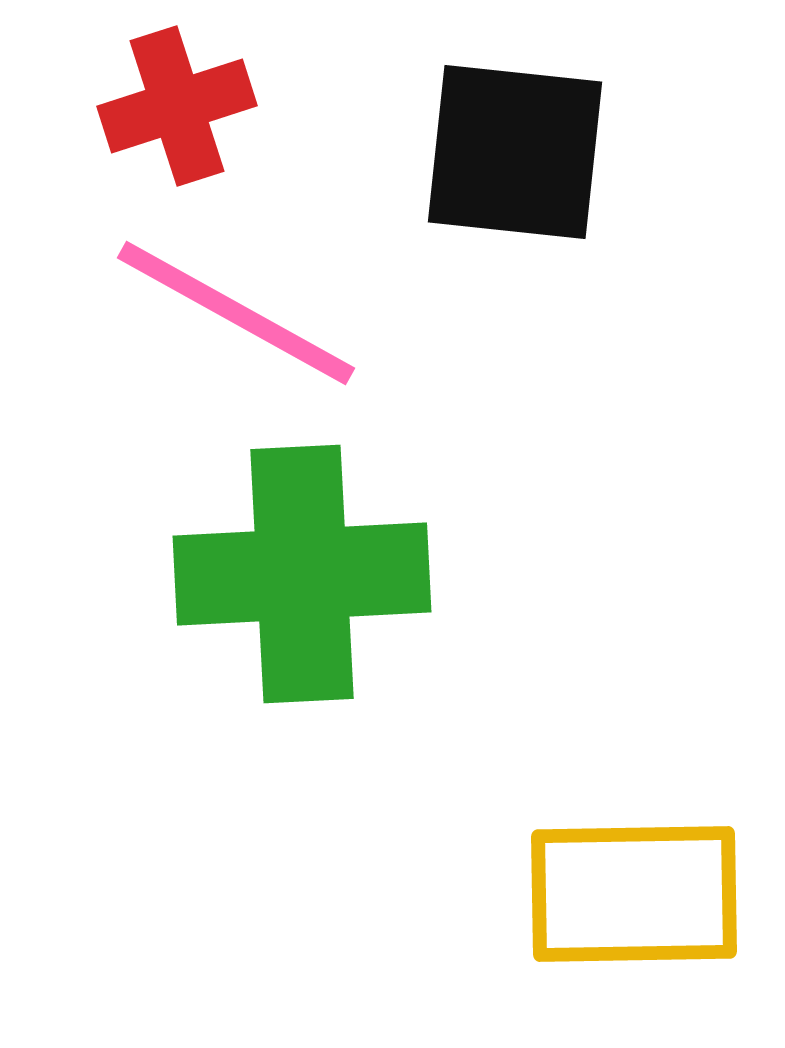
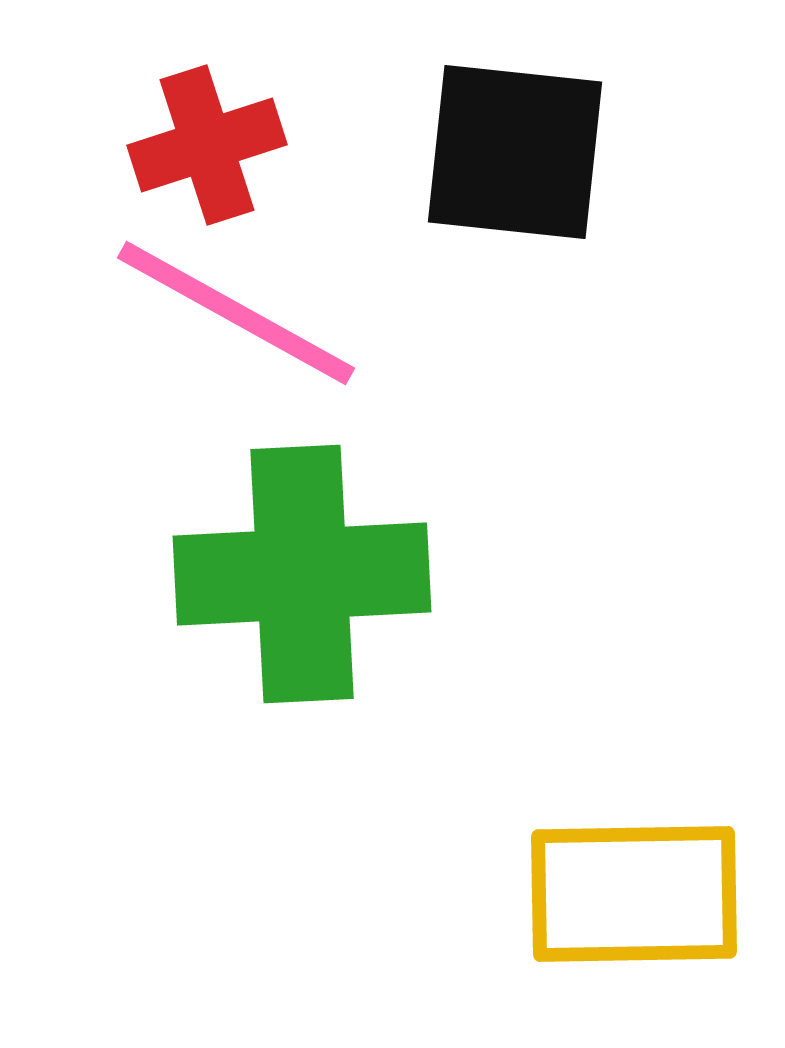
red cross: moved 30 px right, 39 px down
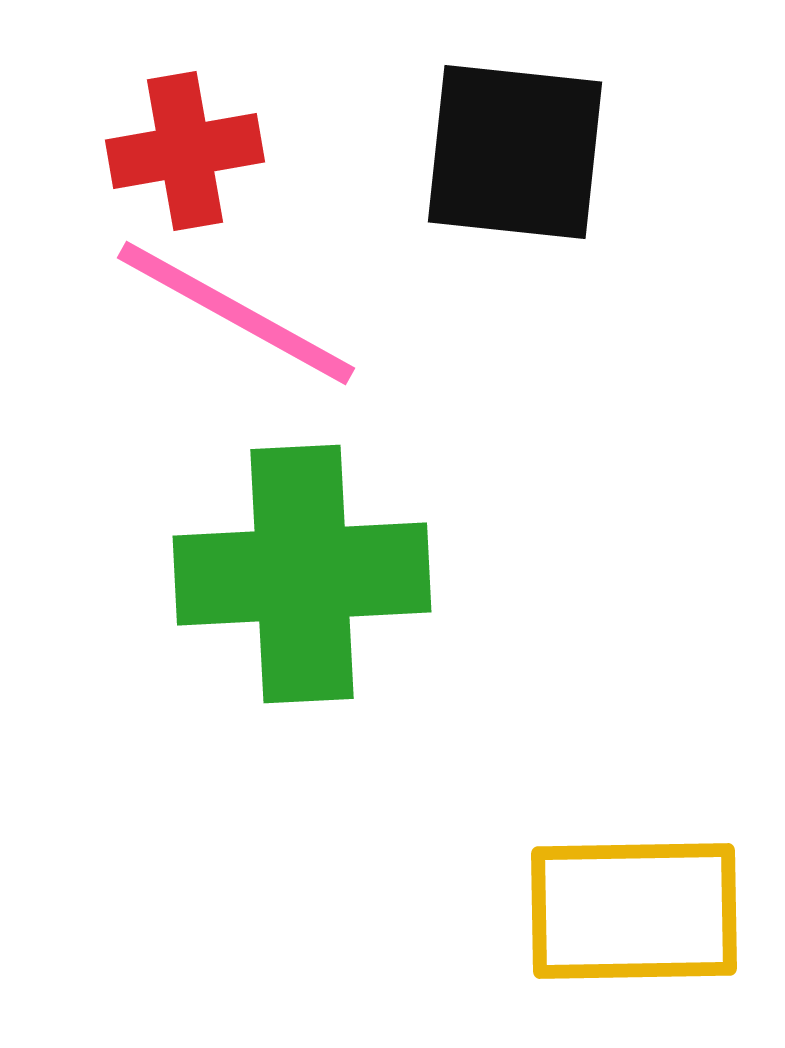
red cross: moved 22 px left, 6 px down; rotated 8 degrees clockwise
yellow rectangle: moved 17 px down
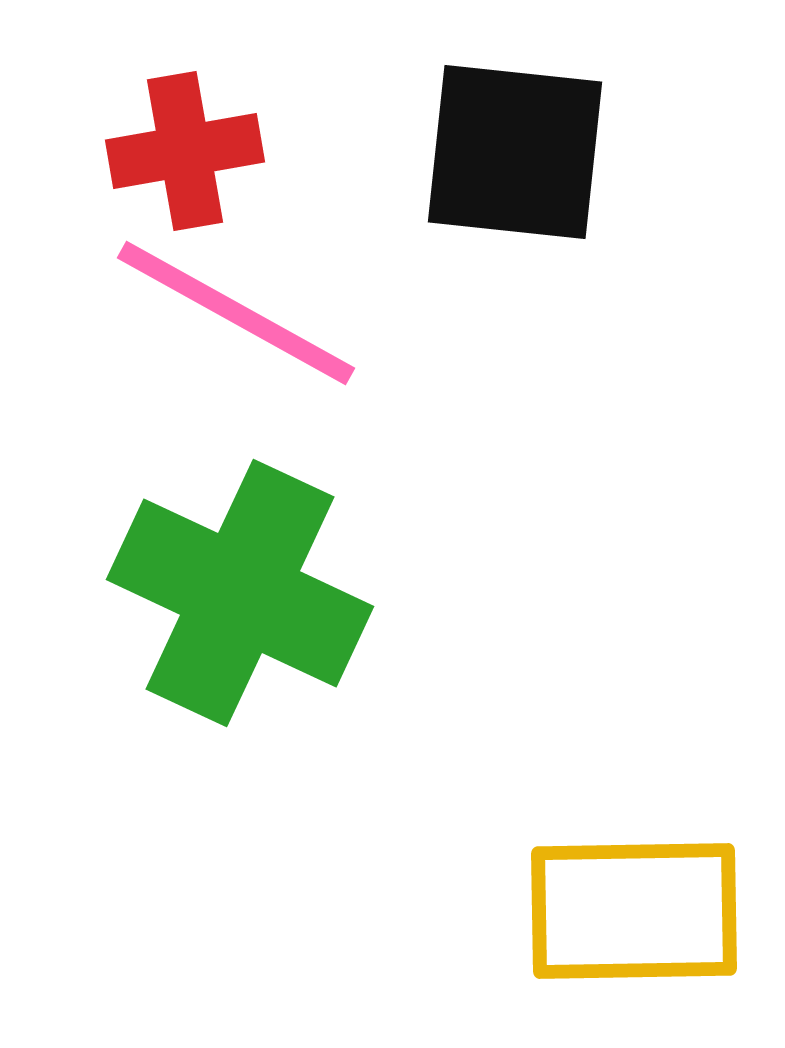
green cross: moved 62 px left, 19 px down; rotated 28 degrees clockwise
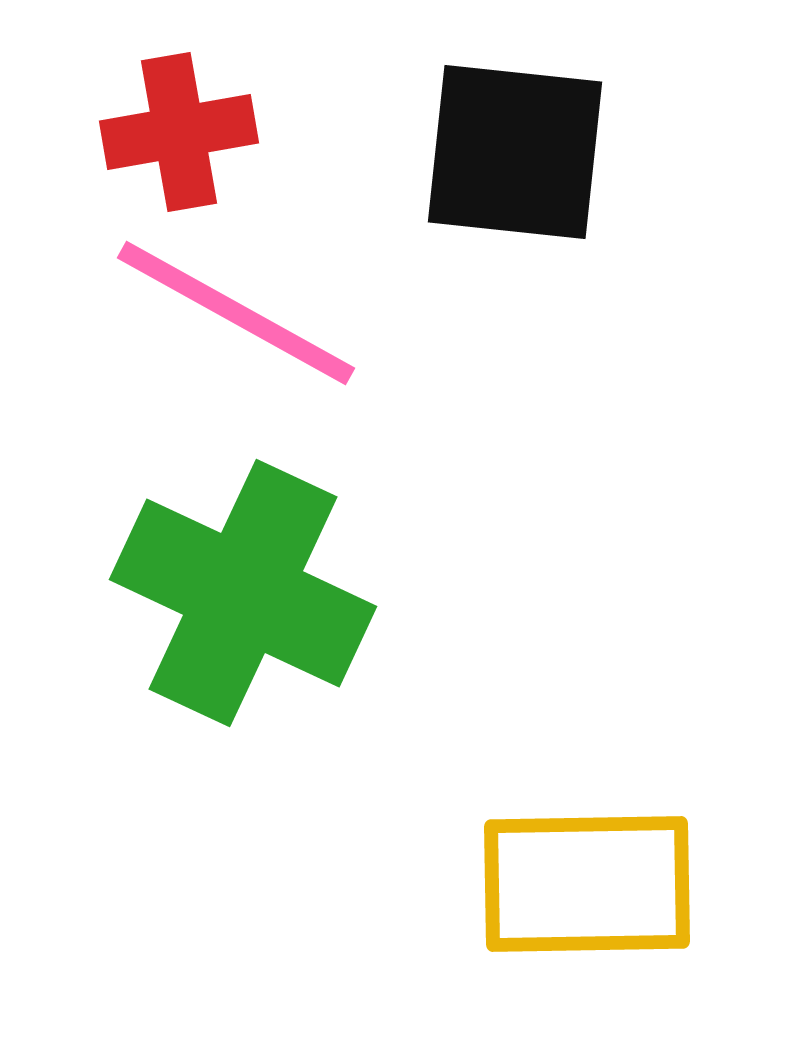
red cross: moved 6 px left, 19 px up
green cross: moved 3 px right
yellow rectangle: moved 47 px left, 27 px up
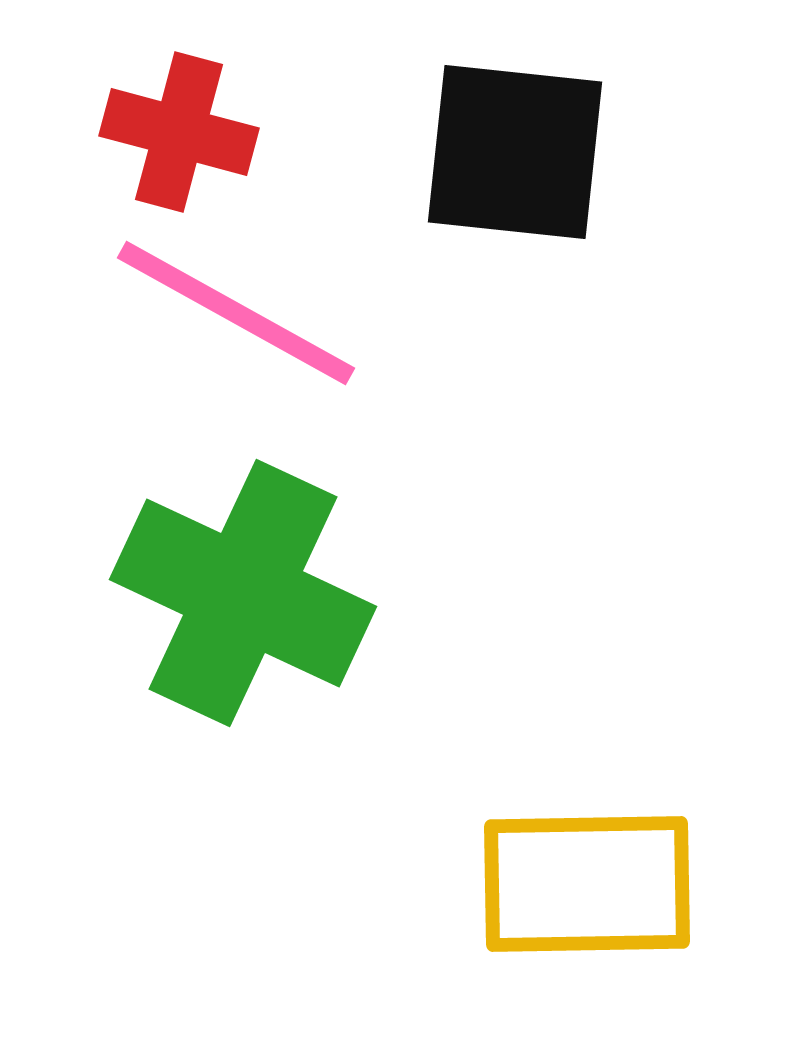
red cross: rotated 25 degrees clockwise
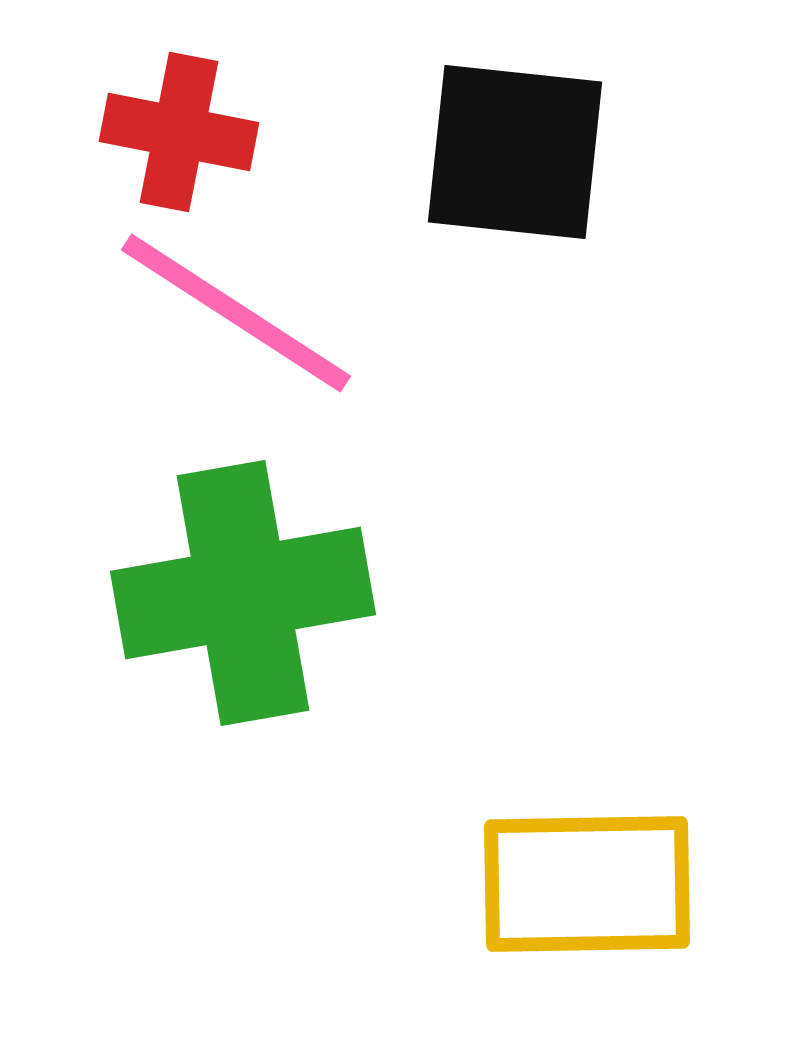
red cross: rotated 4 degrees counterclockwise
pink line: rotated 4 degrees clockwise
green cross: rotated 35 degrees counterclockwise
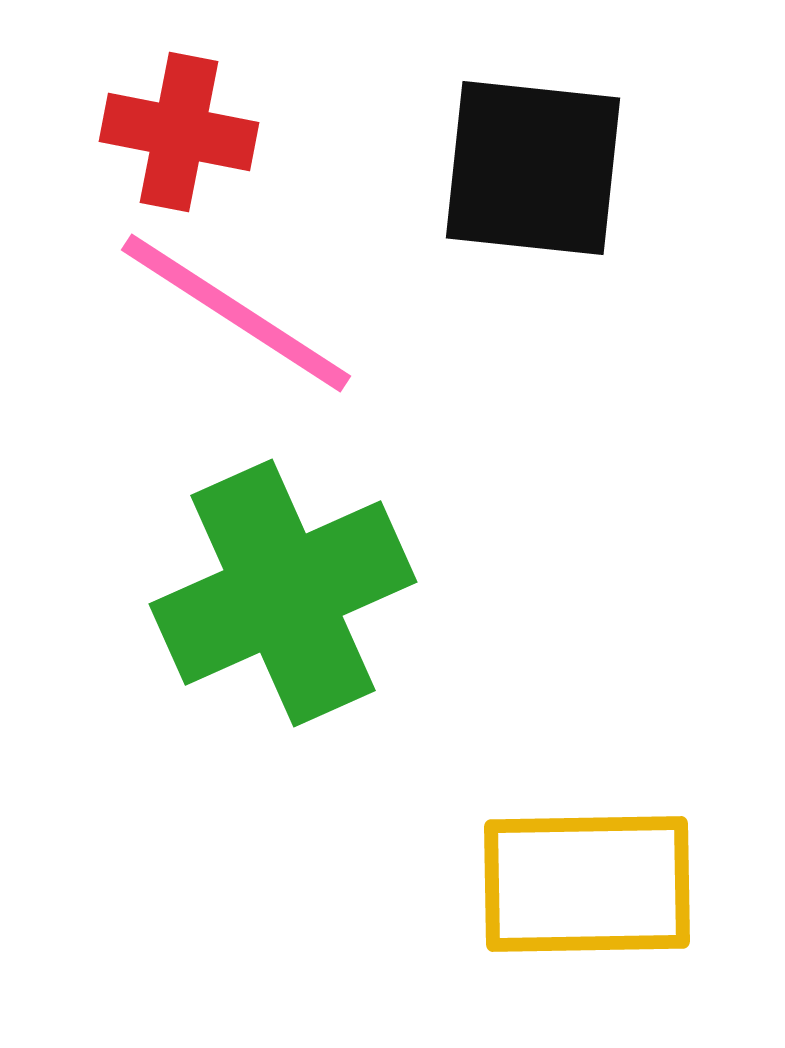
black square: moved 18 px right, 16 px down
green cross: moved 40 px right; rotated 14 degrees counterclockwise
